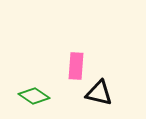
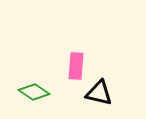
green diamond: moved 4 px up
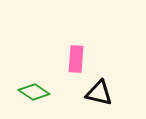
pink rectangle: moved 7 px up
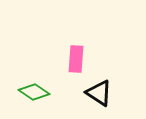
black triangle: rotated 20 degrees clockwise
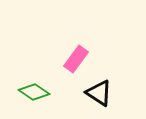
pink rectangle: rotated 32 degrees clockwise
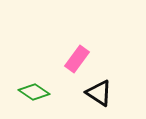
pink rectangle: moved 1 px right
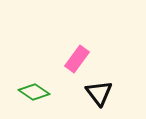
black triangle: rotated 20 degrees clockwise
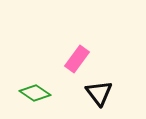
green diamond: moved 1 px right, 1 px down
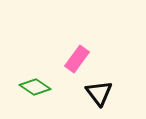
green diamond: moved 6 px up
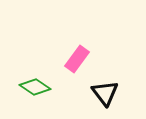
black triangle: moved 6 px right
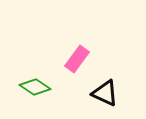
black triangle: rotated 28 degrees counterclockwise
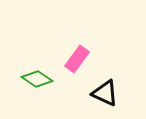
green diamond: moved 2 px right, 8 px up
